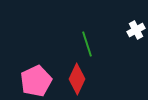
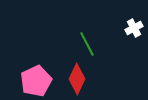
white cross: moved 2 px left, 2 px up
green line: rotated 10 degrees counterclockwise
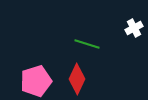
green line: rotated 45 degrees counterclockwise
pink pentagon: rotated 8 degrees clockwise
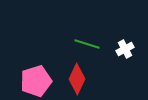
white cross: moved 9 px left, 21 px down
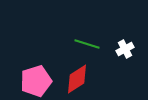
red diamond: rotated 32 degrees clockwise
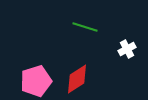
green line: moved 2 px left, 17 px up
white cross: moved 2 px right
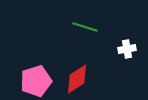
white cross: rotated 18 degrees clockwise
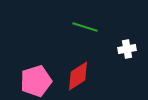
red diamond: moved 1 px right, 3 px up
